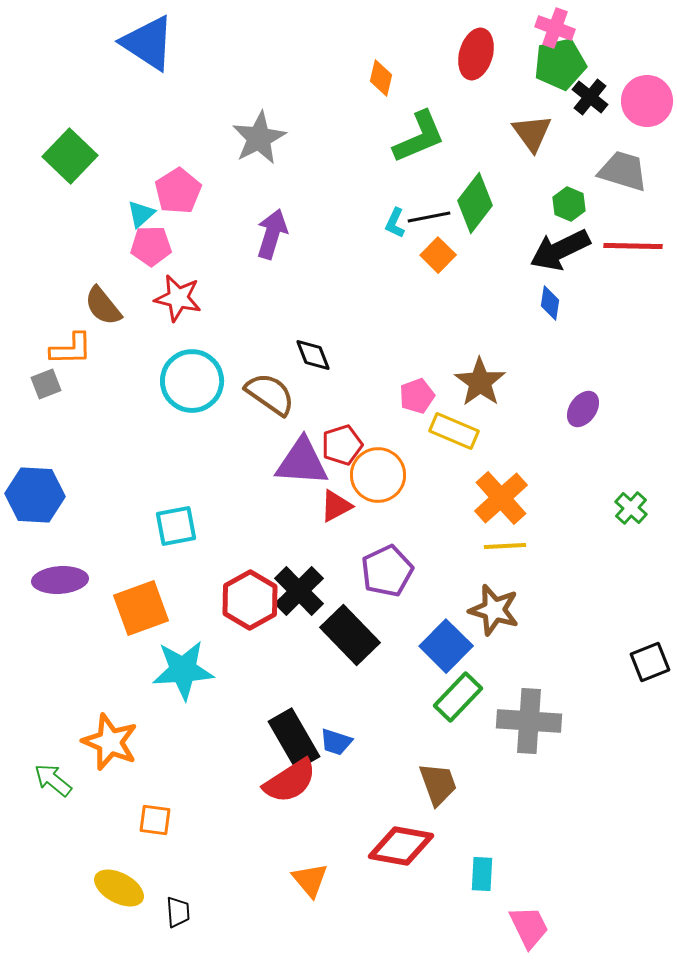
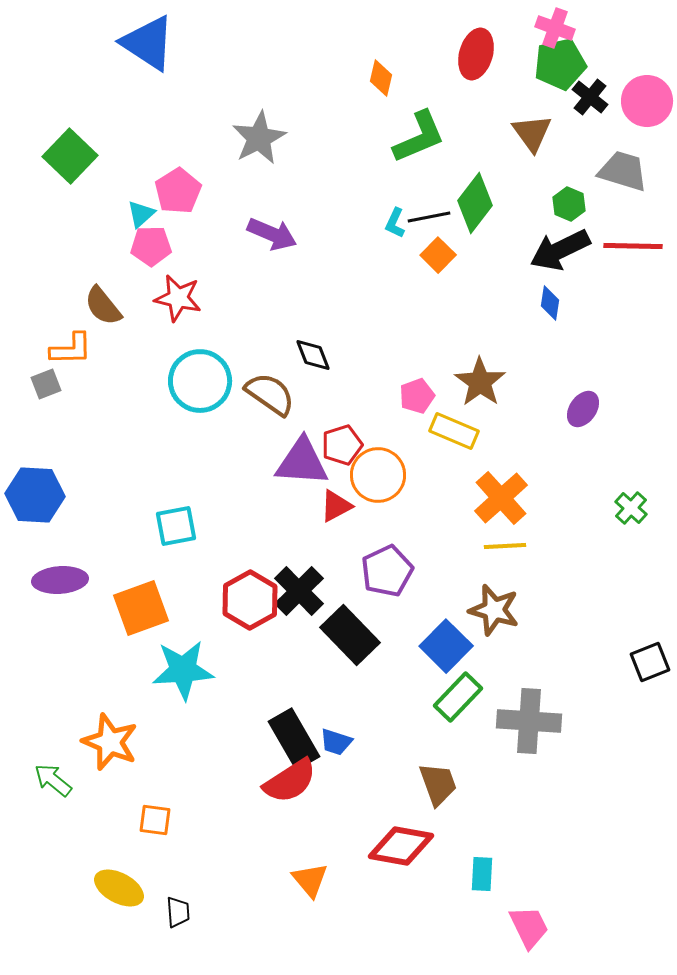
purple arrow at (272, 234): rotated 96 degrees clockwise
cyan circle at (192, 381): moved 8 px right
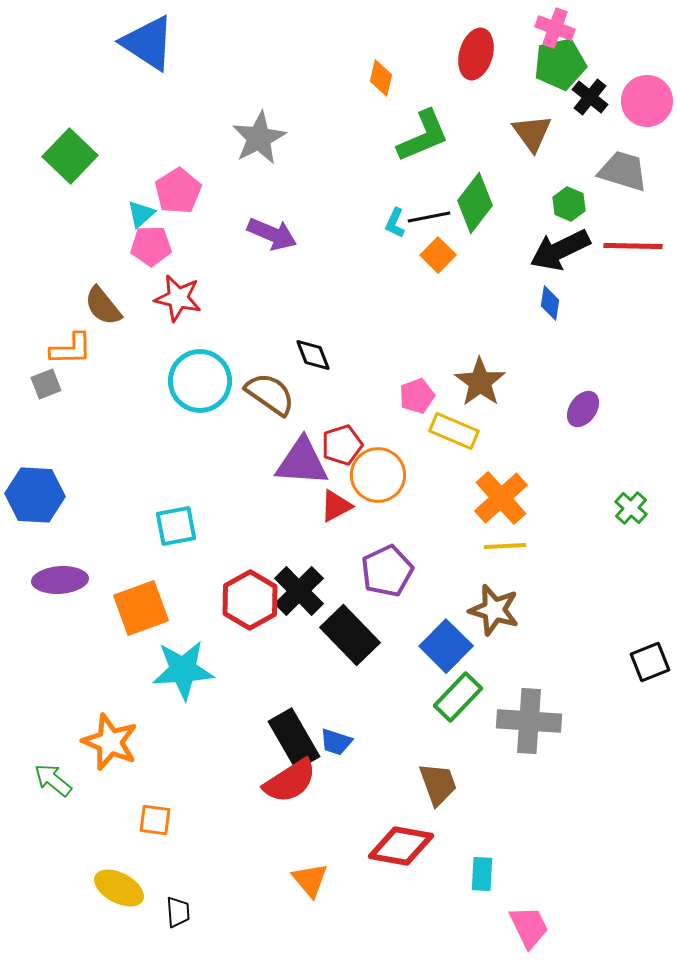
green L-shape at (419, 137): moved 4 px right, 1 px up
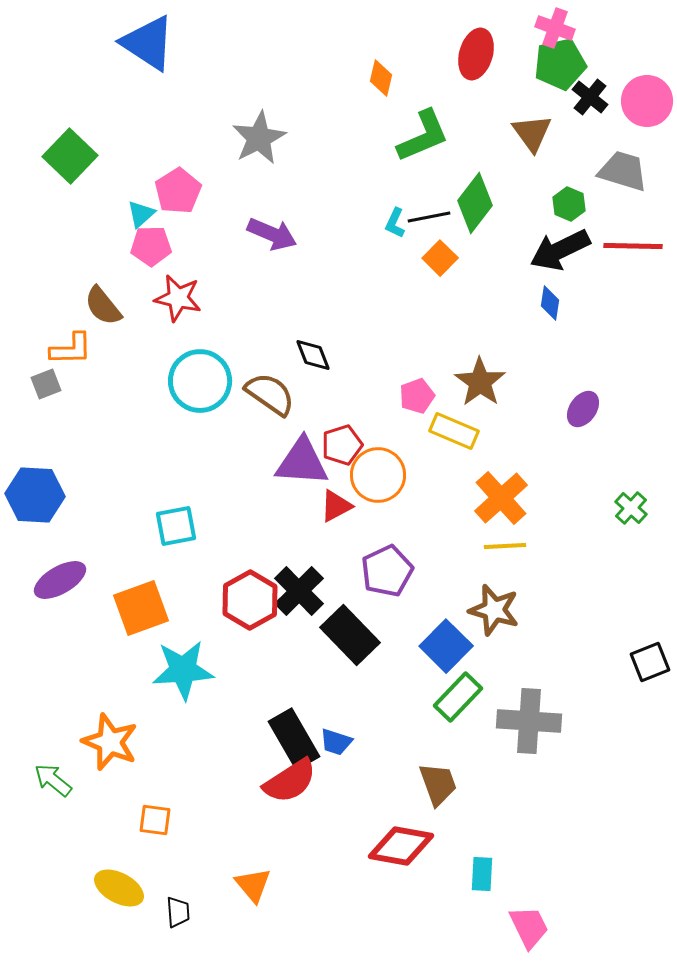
orange square at (438, 255): moved 2 px right, 3 px down
purple ellipse at (60, 580): rotated 26 degrees counterclockwise
orange triangle at (310, 880): moved 57 px left, 5 px down
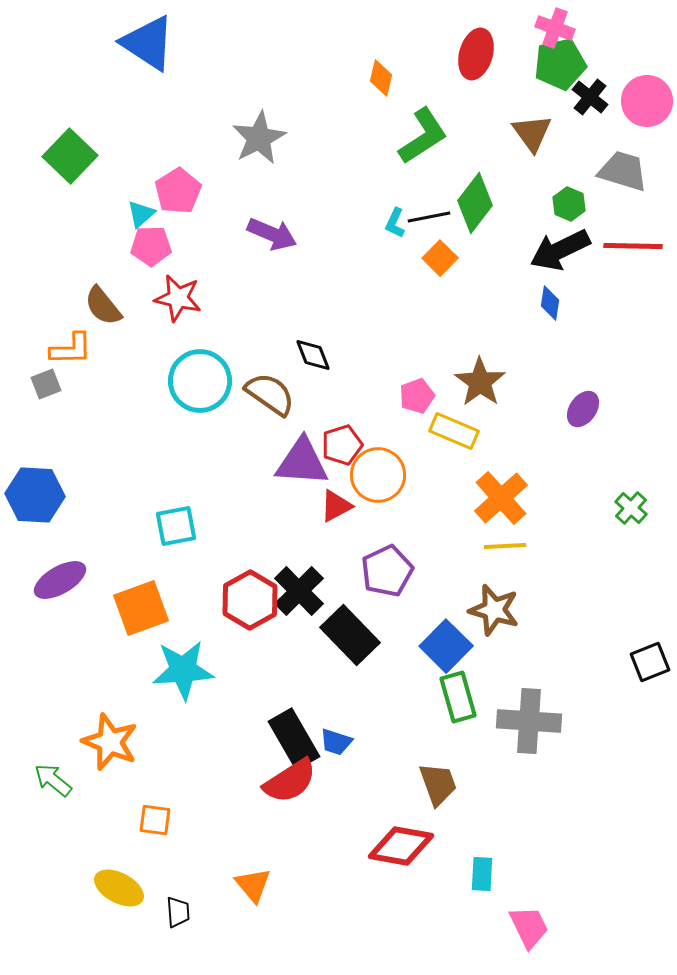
green L-shape at (423, 136): rotated 10 degrees counterclockwise
green rectangle at (458, 697): rotated 60 degrees counterclockwise
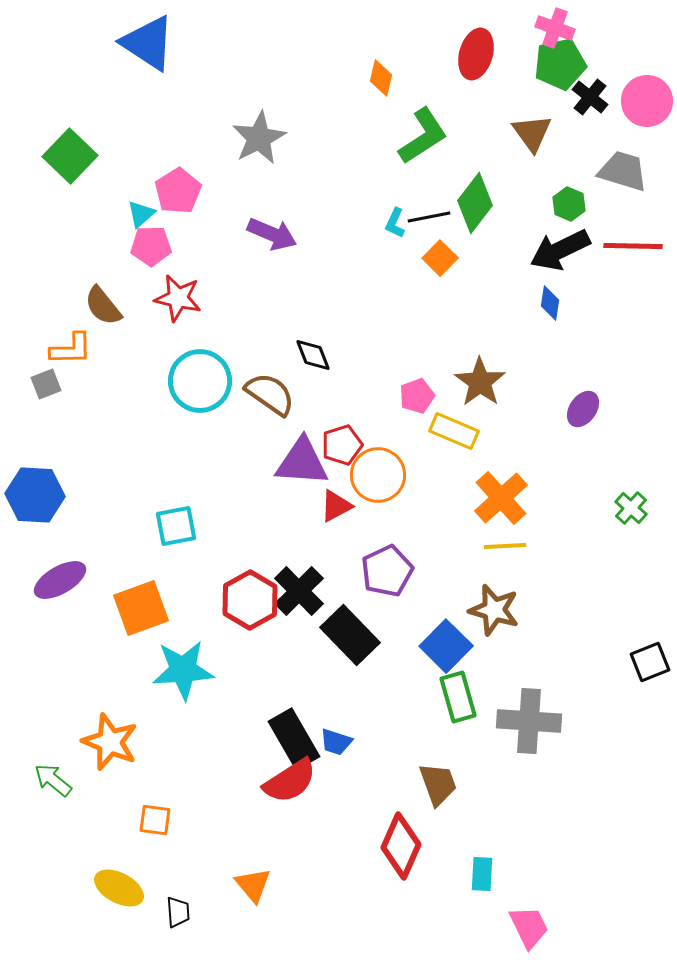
red diamond at (401, 846): rotated 76 degrees counterclockwise
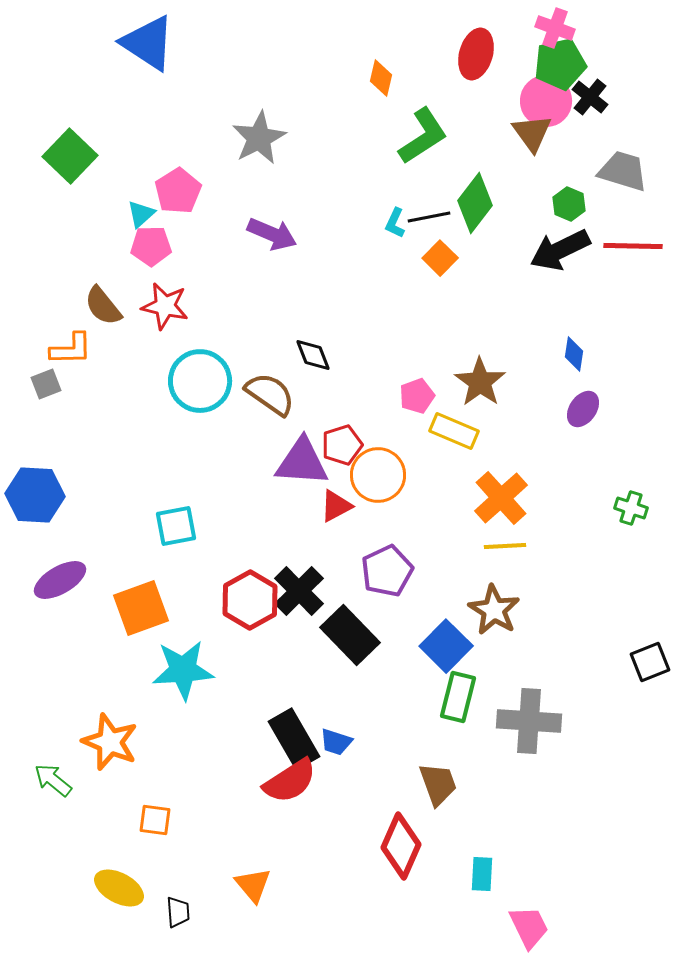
pink circle at (647, 101): moved 101 px left
red star at (178, 298): moved 13 px left, 8 px down
blue diamond at (550, 303): moved 24 px right, 51 px down
green cross at (631, 508): rotated 24 degrees counterclockwise
brown star at (494, 610): rotated 15 degrees clockwise
green rectangle at (458, 697): rotated 30 degrees clockwise
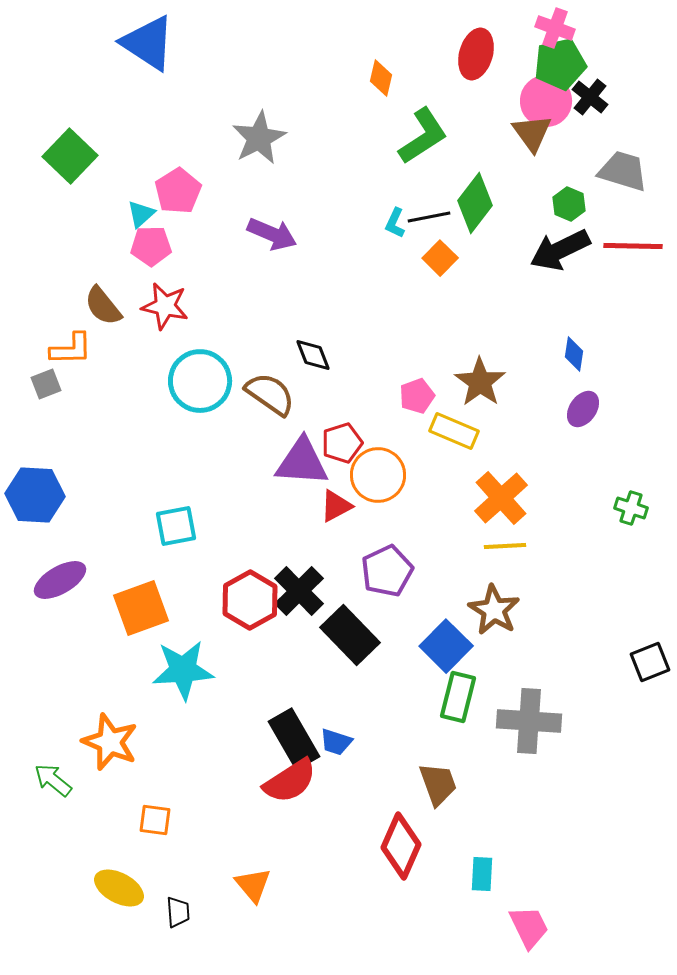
red pentagon at (342, 445): moved 2 px up
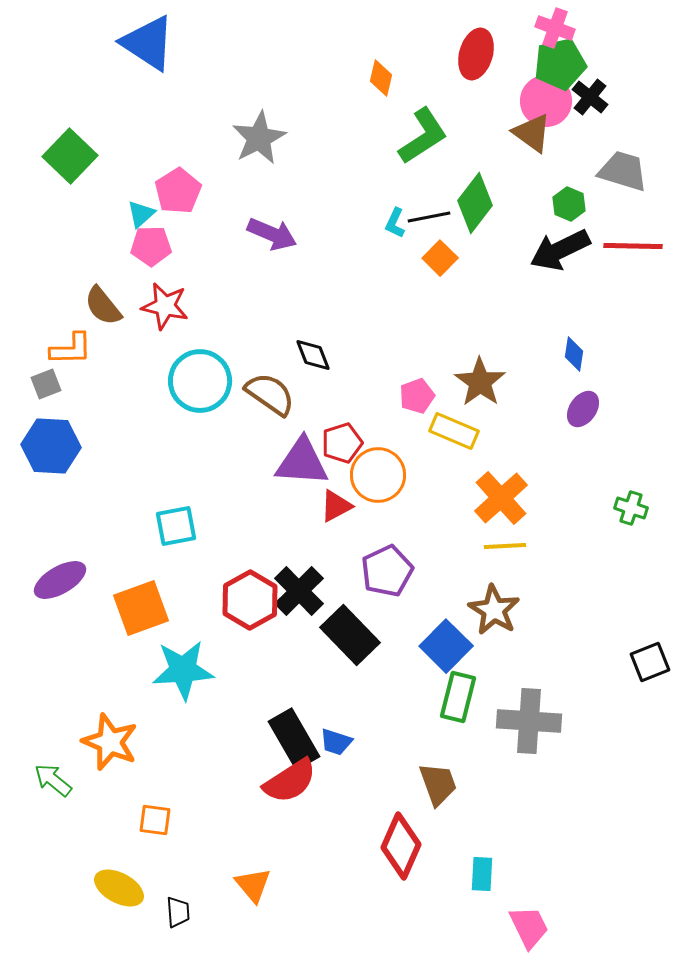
brown triangle at (532, 133): rotated 18 degrees counterclockwise
blue hexagon at (35, 495): moved 16 px right, 49 px up
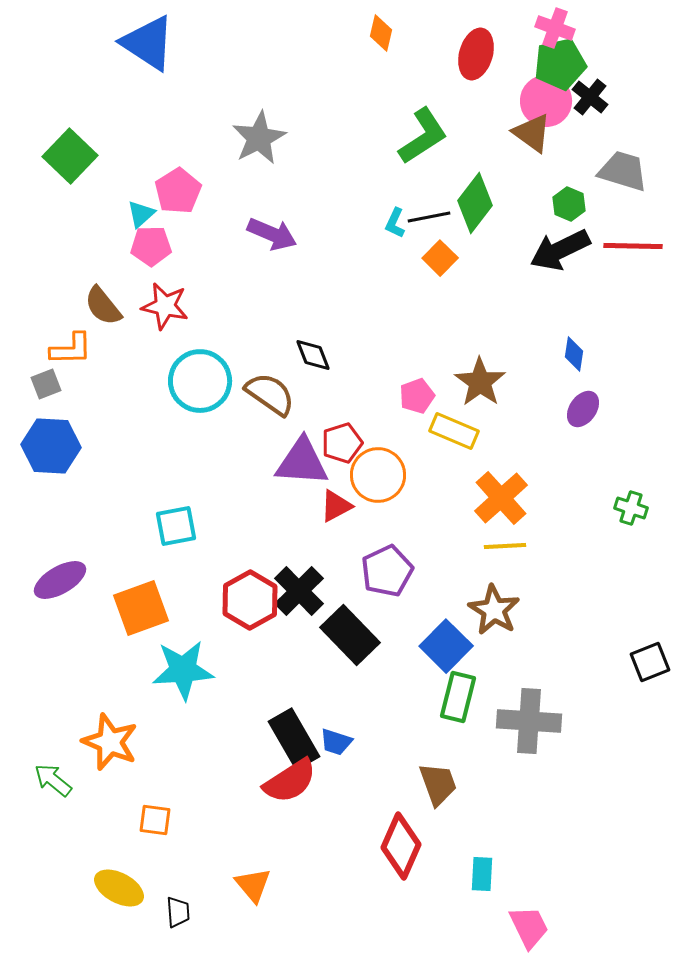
orange diamond at (381, 78): moved 45 px up
